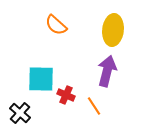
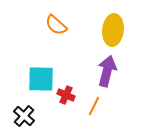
orange line: rotated 60 degrees clockwise
black cross: moved 4 px right, 3 px down
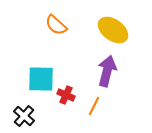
yellow ellipse: rotated 60 degrees counterclockwise
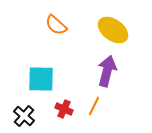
red cross: moved 2 px left, 14 px down
